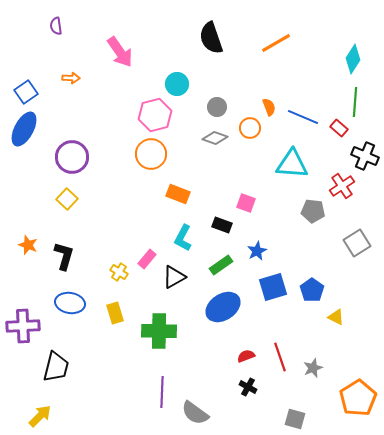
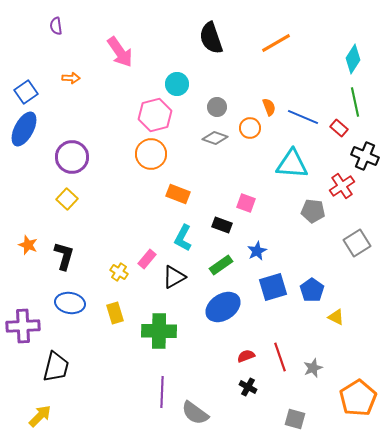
green line at (355, 102): rotated 16 degrees counterclockwise
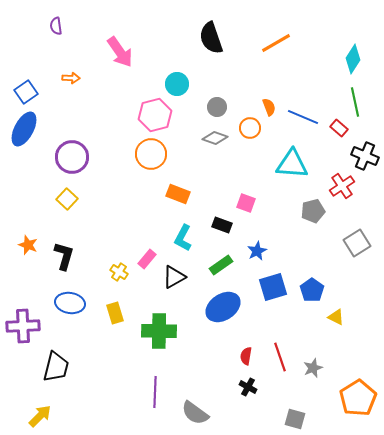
gray pentagon at (313, 211): rotated 20 degrees counterclockwise
red semicircle at (246, 356): rotated 60 degrees counterclockwise
purple line at (162, 392): moved 7 px left
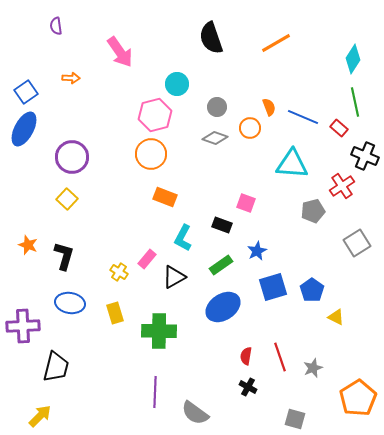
orange rectangle at (178, 194): moved 13 px left, 3 px down
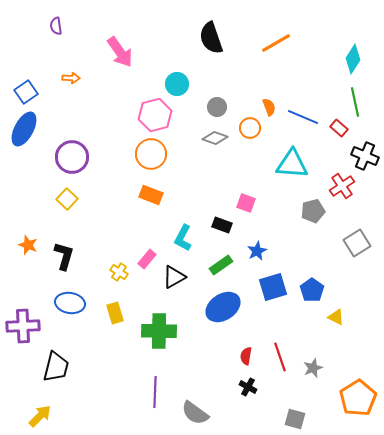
orange rectangle at (165, 197): moved 14 px left, 2 px up
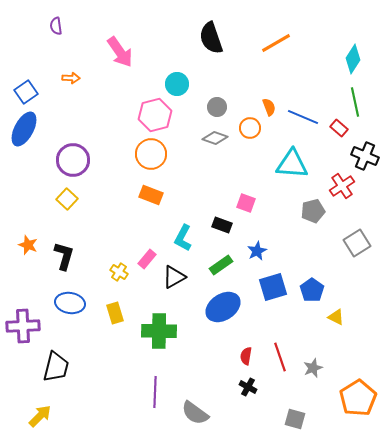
purple circle at (72, 157): moved 1 px right, 3 px down
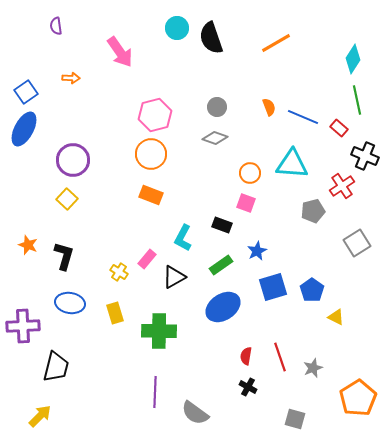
cyan circle at (177, 84): moved 56 px up
green line at (355, 102): moved 2 px right, 2 px up
orange circle at (250, 128): moved 45 px down
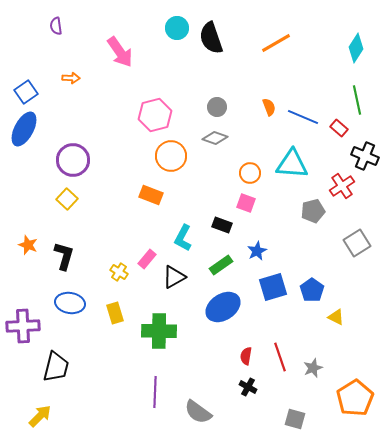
cyan diamond at (353, 59): moved 3 px right, 11 px up
orange circle at (151, 154): moved 20 px right, 2 px down
orange pentagon at (358, 398): moved 3 px left
gray semicircle at (195, 413): moved 3 px right, 1 px up
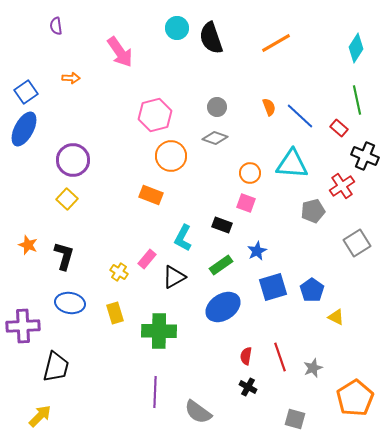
blue line at (303, 117): moved 3 px left, 1 px up; rotated 20 degrees clockwise
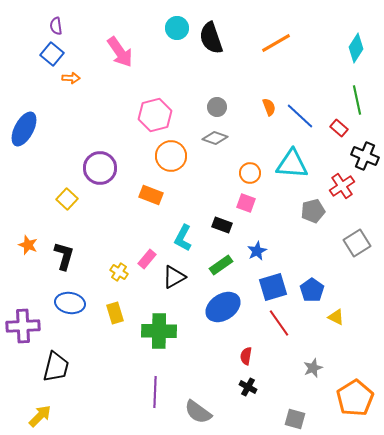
blue square at (26, 92): moved 26 px right, 38 px up; rotated 15 degrees counterclockwise
purple circle at (73, 160): moved 27 px right, 8 px down
red line at (280, 357): moved 1 px left, 34 px up; rotated 16 degrees counterclockwise
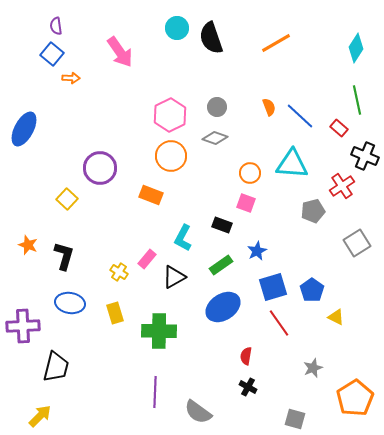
pink hexagon at (155, 115): moved 15 px right; rotated 12 degrees counterclockwise
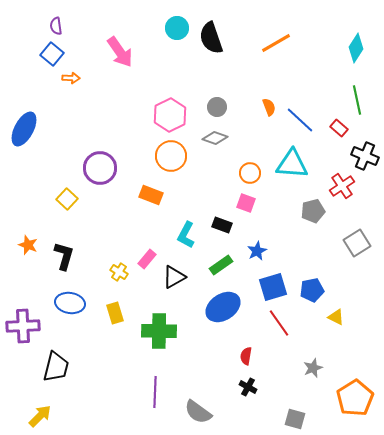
blue line at (300, 116): moved 4 px down
cyan L-shape at (183, 238): moved 3 px right, 3 px up
blue pentagon at (312, 290): rotated 25 degrees clockwise
